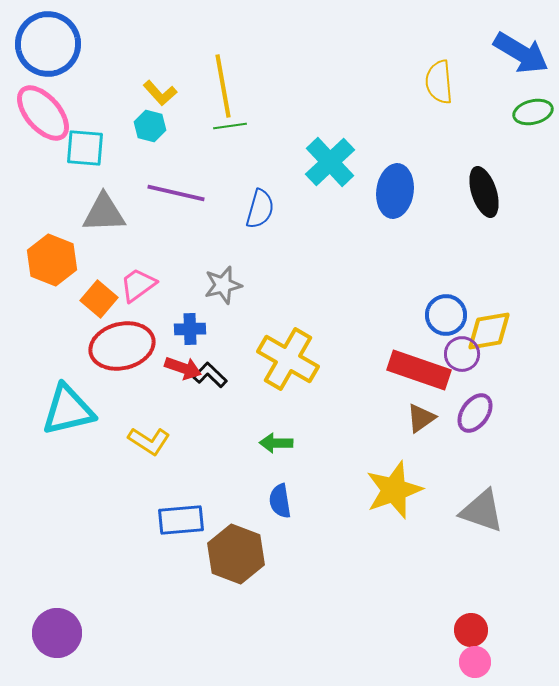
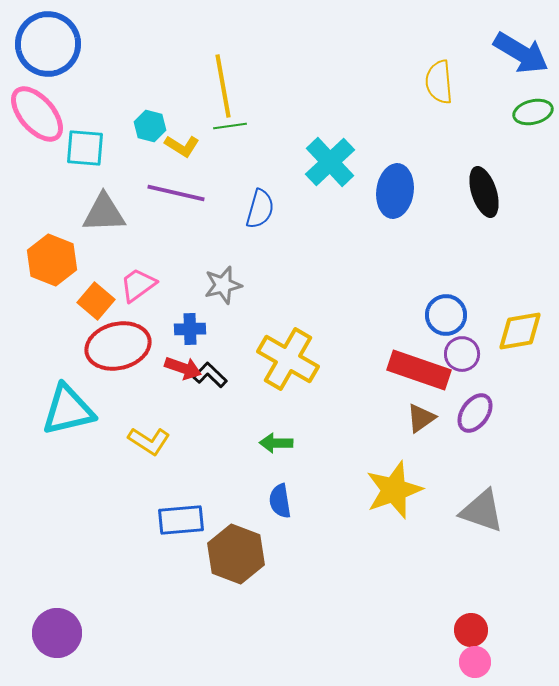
yellow L-shape at (160, 93): moved 22 px right, 53 px down; rotated 16 degrees counterclockwise
pink ellipse at (43, 113): moved 6 px left, 1 px down
orange square at (99, 299): moved 3 px left, 2 px down
yellow diamond at (489, 331): moved 31 px right
red ellipse at (122, 346): moved 4 px left
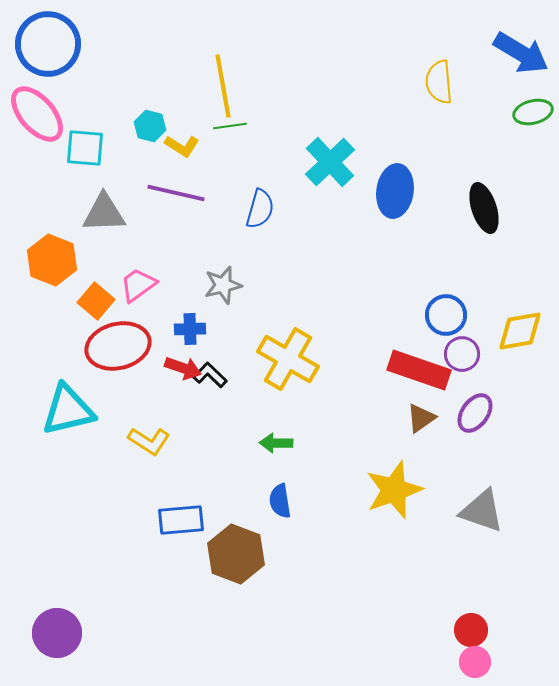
black ellipse at (484, 192): moved 16 px down
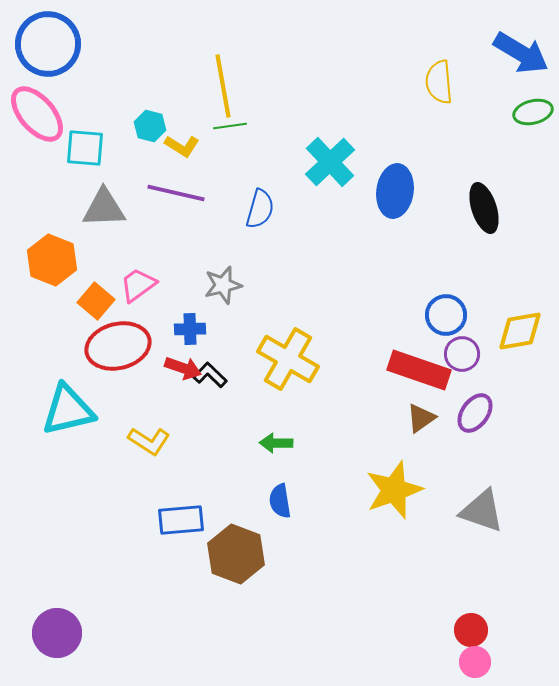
gray triangle at (104, 213): moved 5 px up
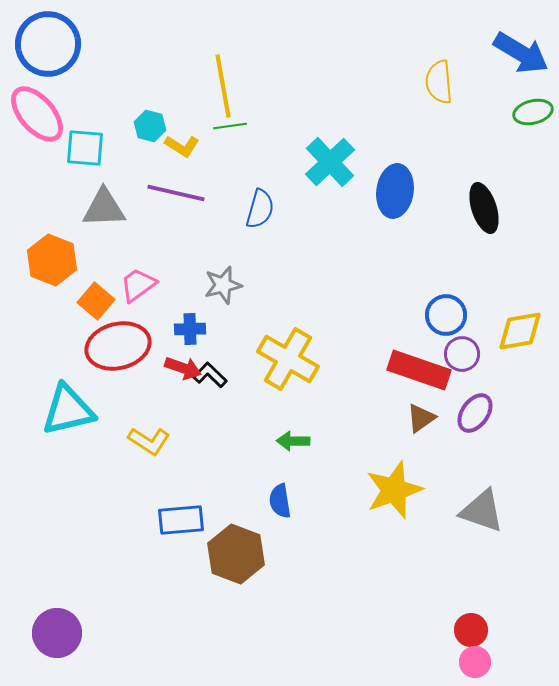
green arrow at (276, 443): moved 17 px right, 2 px up
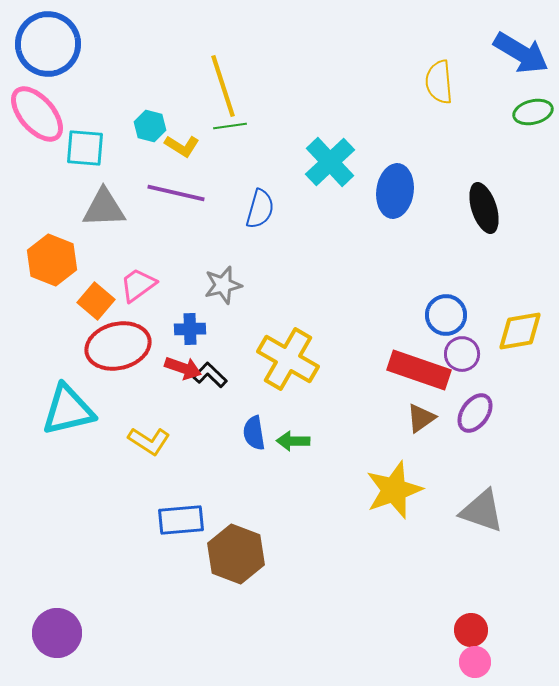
yellow line at (223, 86): rotated 8 degrees counterclockwise
blue semicircle at (280, 501): moved 26 px left, 68 px up
